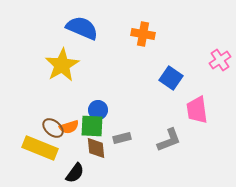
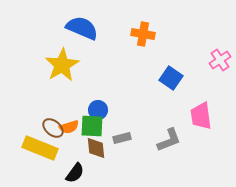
pink trapezoid: moved 4 px right, 6 px down
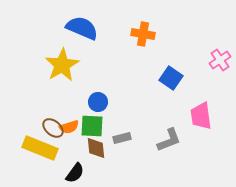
blue circle: moved 8 px up
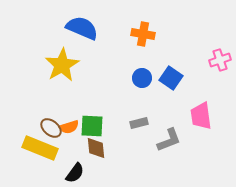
pink cross: rotated 15 degrees clockwise
blue circle: moved 44 px right, 24 px up
brown ellipse: moved 2 px left
gray rectangle: moved 17 px right, 15 px up
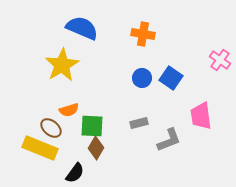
pink cross: rotated 35 degrees counterclockwise
orange semicircle: moved 17 px up
brown diamond: rotated 35 degrees clockwise
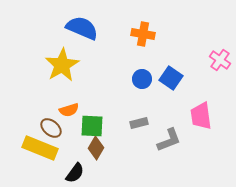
blue circle: moved 1 px down
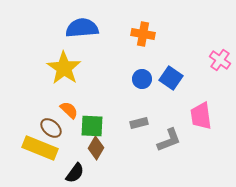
blue semicircle: rotated 28 degrees counterclockwise
yellow star: moved 2 px right, 3 px down; rotated 8 degrees counterclockwise
orange semicircle: rotated 120 degrees counterclockwise
